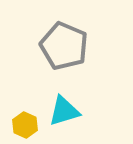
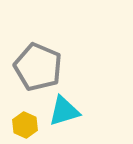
gray pentagon: moved 26 px left, 21 px down
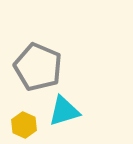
yellow hexagon: moved 1 px left
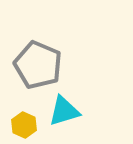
gray pentagon: moved 2 px up
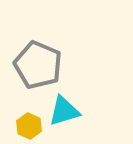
yellow hexagon: moved 5 px right, 1 px down
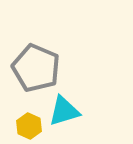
gray pentagon: moved 2 px left, 3 px down
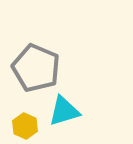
yellow hexagon: moved 4 px left
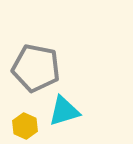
gray pentagon: rotated 12 degrees counterclockwise
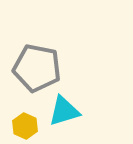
gray pentagon: moved 1 px right
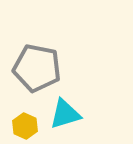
cyan triangle: moved 1 px right, 3 px down
